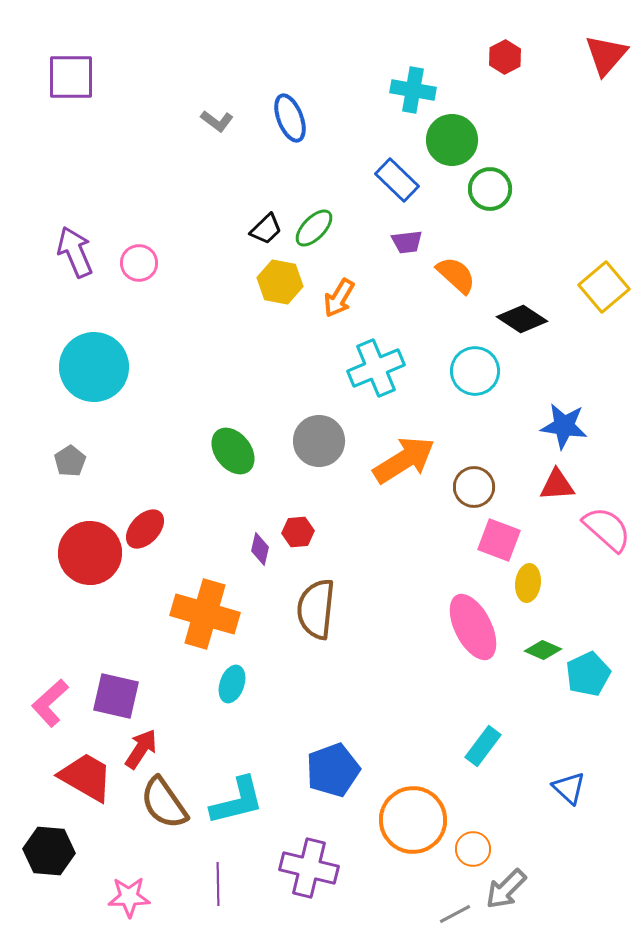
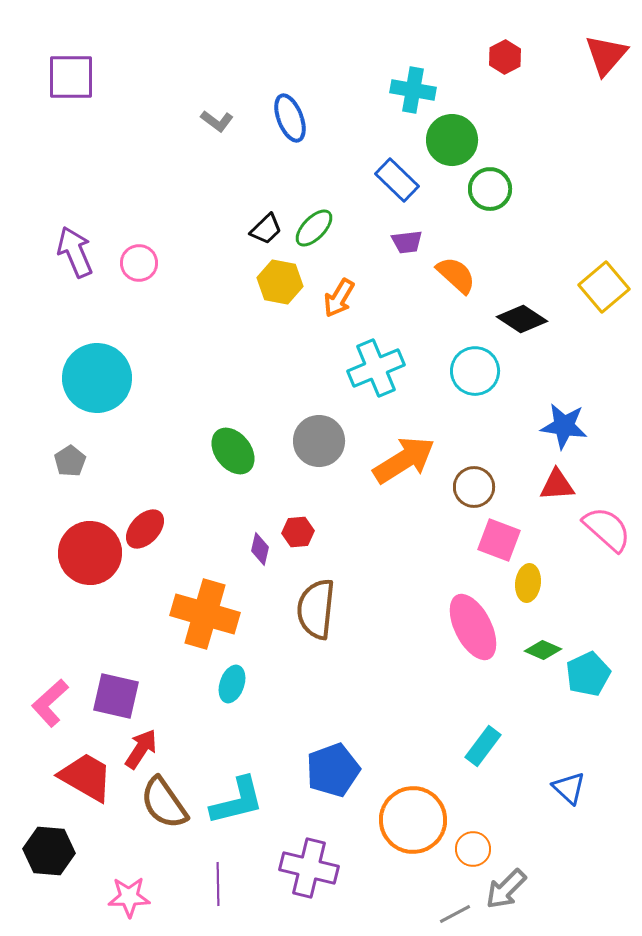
cyan circle at (94, 367): moved 3 px right, 11 px down
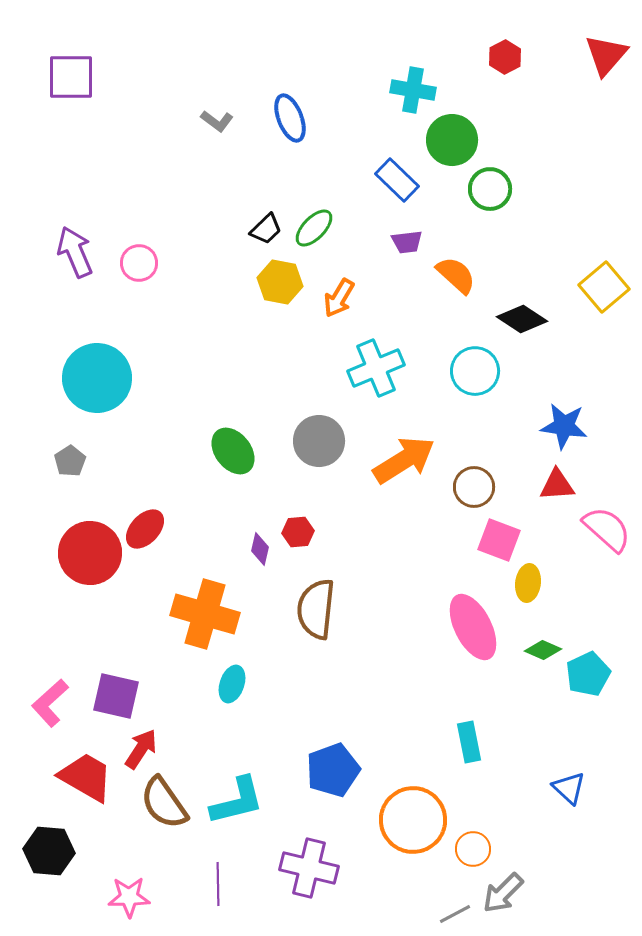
cyan rectangle at (483, 746): moved 14 px left, 4 px up; rotated 48 degrees counterclockwise
gray arrow at (506, 889): moved 3 px left, 4 px down
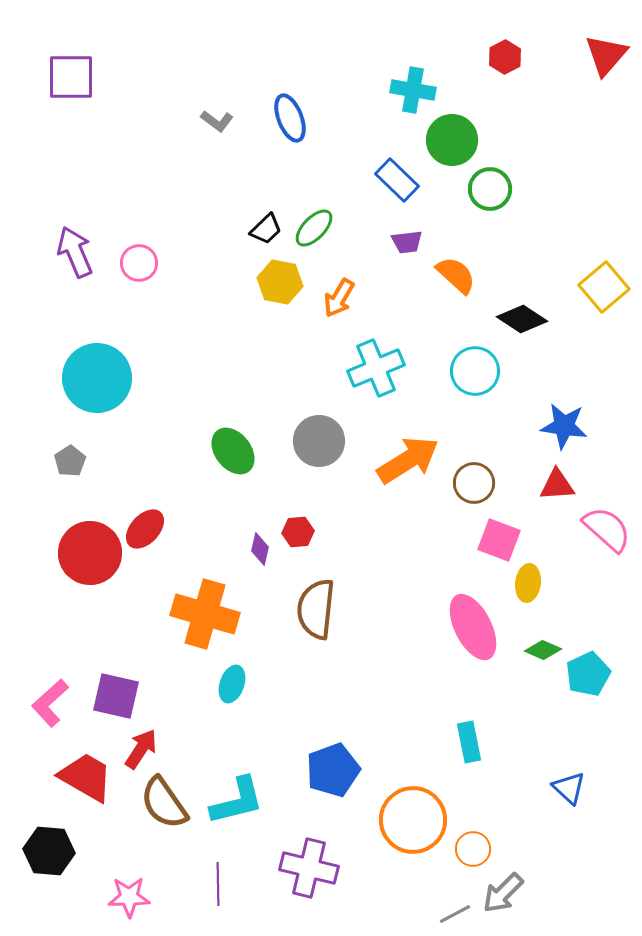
orange arrow at (404, 460): moved 4 px right
brown circle at (474, 487): moved 4 px up
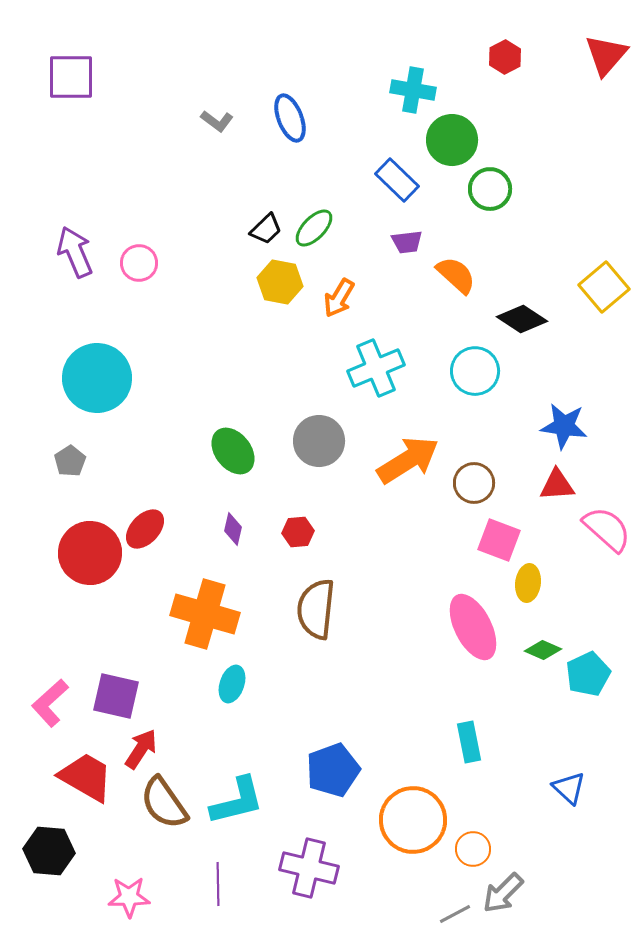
purple diamond at (260, 549): moved 27 px left, 20 px up
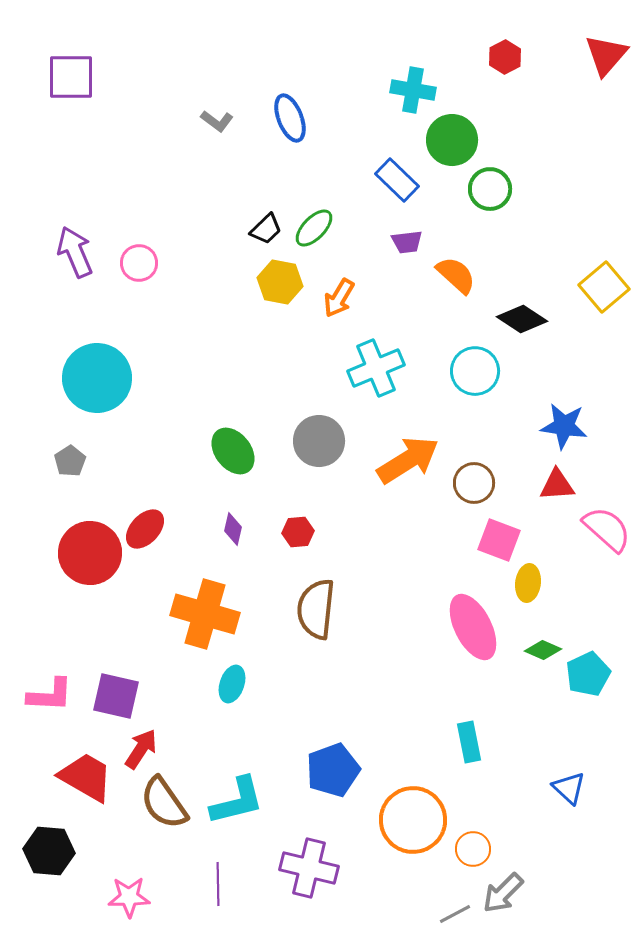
pink L-shape at (50, 703): moved 8 px up; rotated 135 degrees counterclockwise
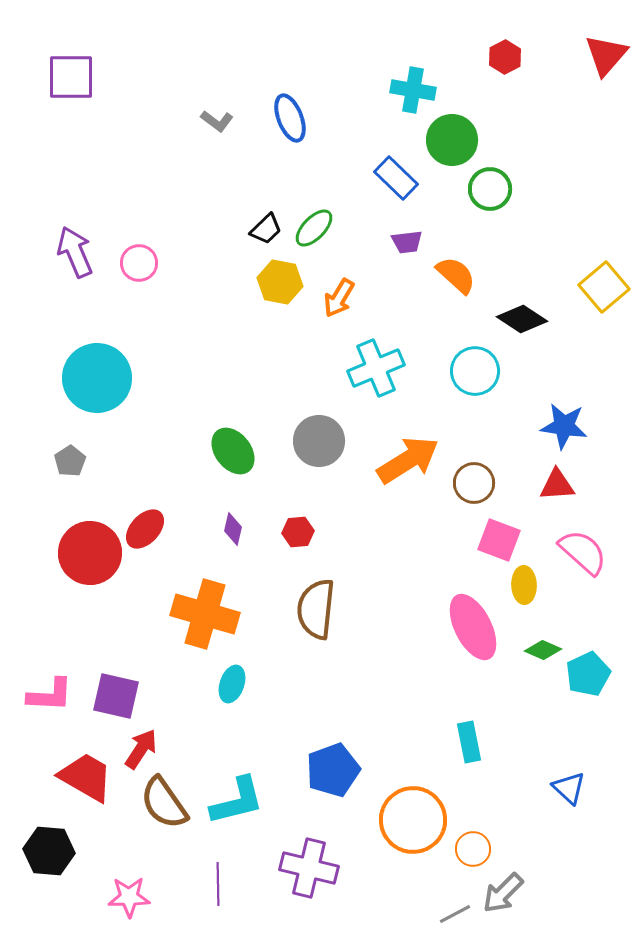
blue rectangle at (397, 180): moved 1 px left, 2 px up
pink semicircle at (607, 529): moved 24 px left, 23 px down
yellow ellipse at (528, 583): moved 4 px left, 2 px down; rotated 9 degrees counterclockwise
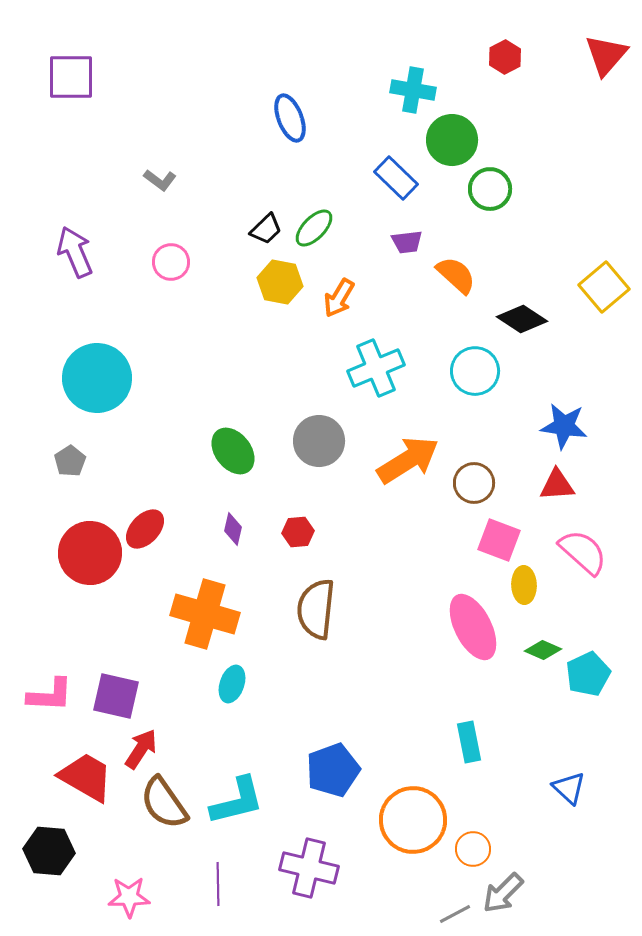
gray L-shape at (217, 121): moved 57 px left, 59 px down
pink circle at (139, 263): moved 32 px right, 1 px up
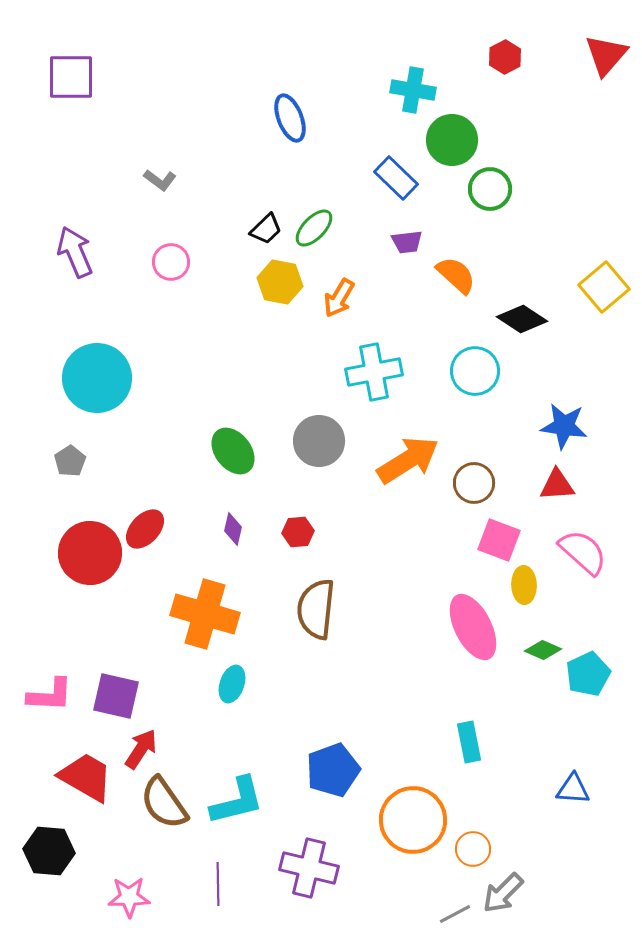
cyan cross at (376, 368): moved 2 px left, 4 px down; rotated 12 degrees clockwise
blue triangle at (569, 788): moved 4 px right, 1 px down; rotated 39 degrees counterclockwise
